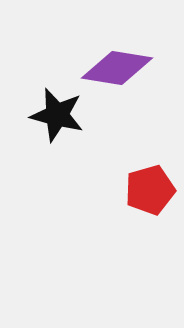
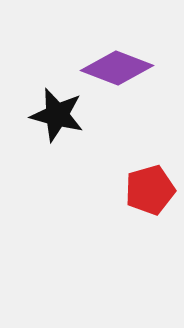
purple diamond: rotated 12 degrees clockwise
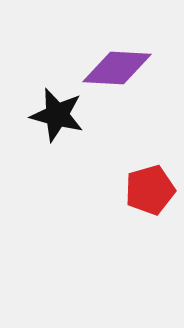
purple diamond: rotated 18 degrees counterclockwise
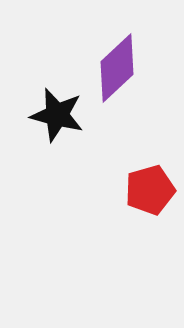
purple diamond: rotated 46 degrees counterclockwise
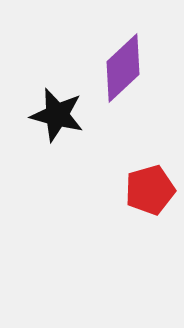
purple diamond: moved 6 px right
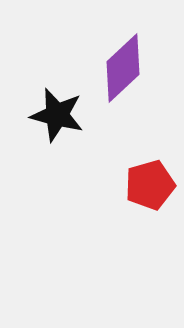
red pentagon: moved 5 px up
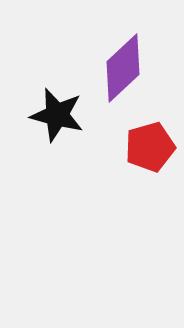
red pentagon: moved 38 px up
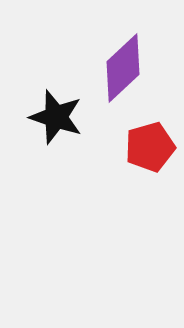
black star: moved 1 px left, 2 px down; rotated 4 degrees clockwise
